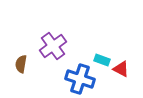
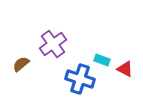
purple cross: moved 2 px up
brown semicircle: rotated 42 degrees clockwise
red triangle: moved 4 px right
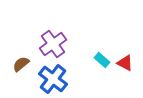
cyan rectangle: rotated 21 degrees clockwise
red triangle: moved 6 px up
blue cross: moved 27 px left; rotated 20 degrees clockwise
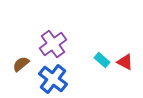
red triangle: moved 1 px up
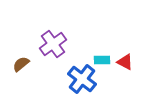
cyan rectangle: rotated 42 degrees counterclockwise
blue cross: moved 29 px right
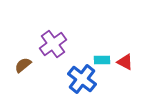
brown semicircle: moved 2 px right, 1 px down
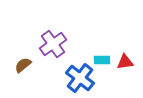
red triangle: rotated 36 degrees counterclockwise
blue cross: moved 2 px left, 1 px up
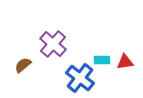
purple cross: rotated 12 degrees counterclockwise
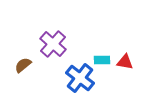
red triangle: rotated 18 degrees clockwise
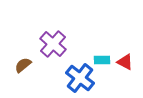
red triangle: rotated 18 degrees clockwise
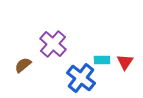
red triangle: rotated 36 degrees clockwise
blue cross: moved 1 px right
